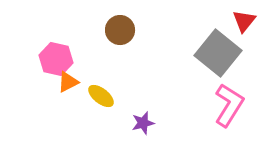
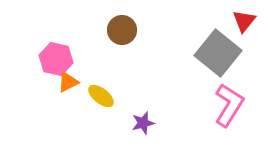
brown circle: moved 2 px right
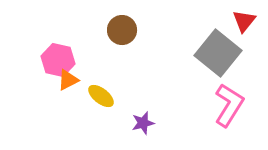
pink hexagon: moved 2 px right, 1 px down
orange triangle: moved 2 px up
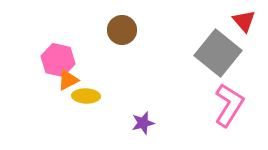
red triangle: rotated 20 degrees counterclockwise
yellow ellipse: moved 15 px left; rotated 36 degrees counterclockwise
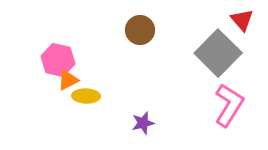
red triangle: moved 2 px left, 1 px up
brown circle: moved 18 px right
gray square: rotated 6 degrees clockwise
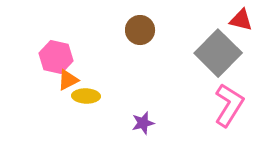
red triangle: moved 1 px left; rotated 35 degrees counterclockwise
pink hexagon: moved 2 px left, 3 px up
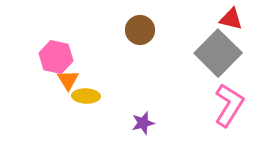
red triangle: moved 10 px left, 1 px up
orange triangle: rotated 35 degrees counterclockwise
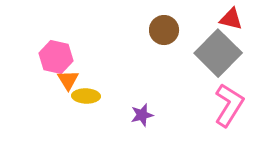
brown circle: moved 24 px right
purple star: moved 1 px left, 8 px up
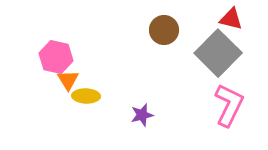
pink L-shape: rotated 6 degrees counterclockwise
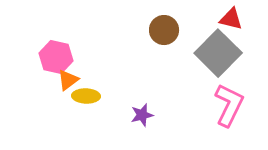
orange triangle: rotated 25 degrees clockwise
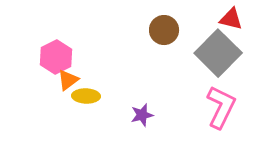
pink hexagon: rotated 20 degrees clockwise
pink L-shape: moved 8 px left, 2 px down
